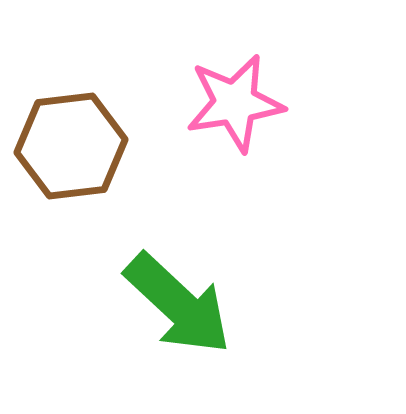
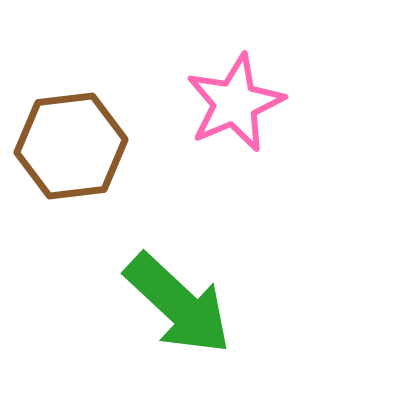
pink star: rotated 14 degrees counterclockwise
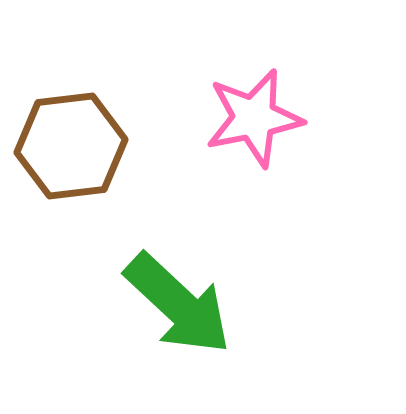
pink star: moved 19 px right, 15 px down; rotated 12 degrees clockwise
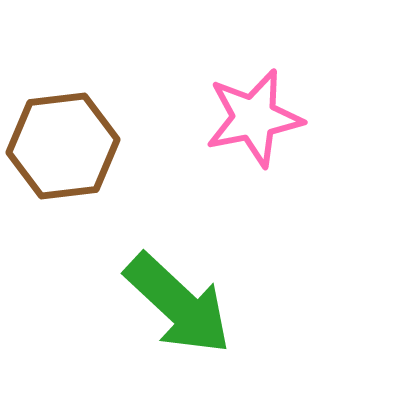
brown hexagon: moved 8 px left
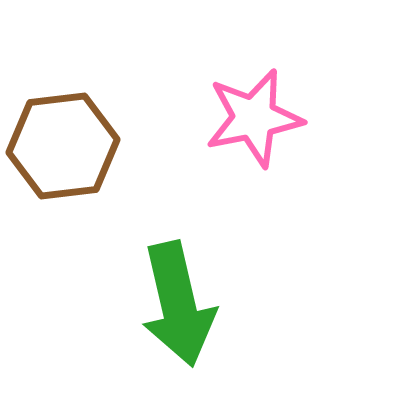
green arrow: rotated 34 degrees clockwise
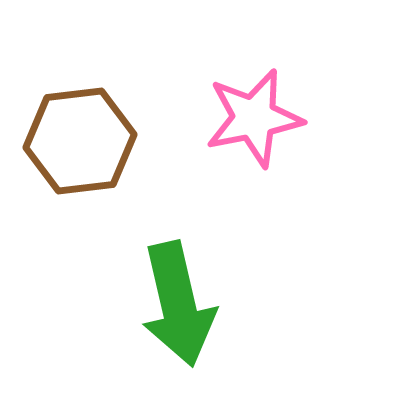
brown hexagon: moved 17 px right, 5 px up
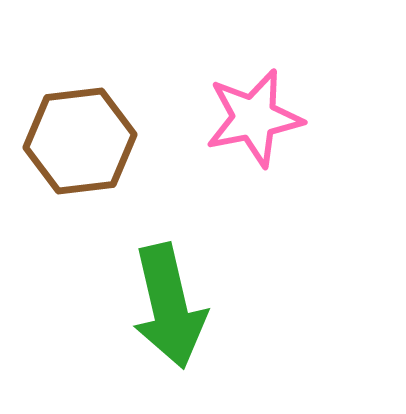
green arrow: moved 9 px left, 2 px down
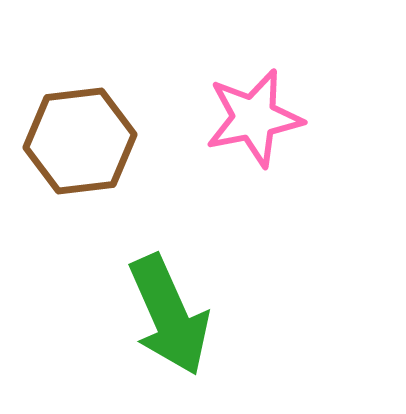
green arrow: moved 9 px down; rotated 11 degrees counterclockwise
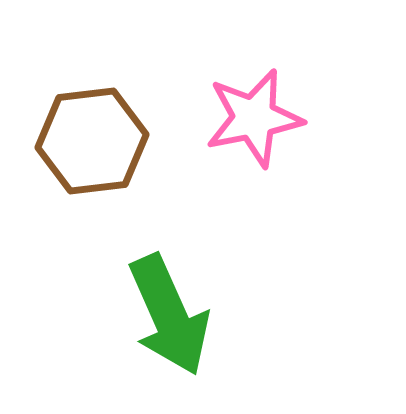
brown hexagon: moved 12 px right
